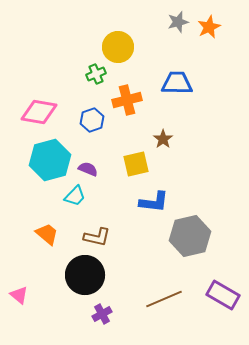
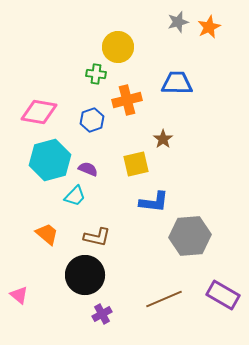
green cross: rotated 30 degrees clockwise
gray hexagon: rotated 9 degrees clockwise
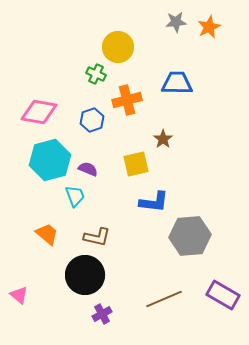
gray star: moved 2 px left; rotated 10 degrees clockwise
green cross: rotated 18 degrees clockwise
cyan trapezoid: rotated 65 degrees counterclockwise
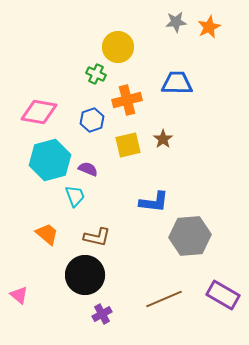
yellow square: moved 8 px left, 19 px up
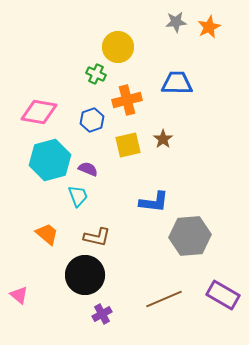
cyan trapezoid: moved 3 px right
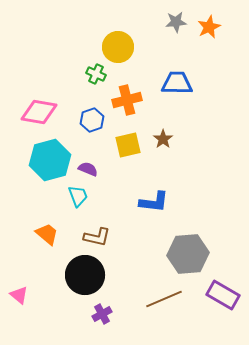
gray hexagon: moved 2 px left, 18 px down
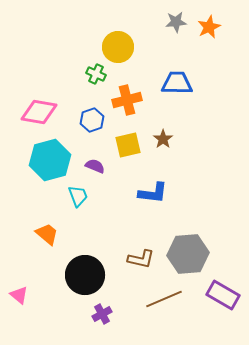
purple semicircle: moved 7 px right, 3 px up
blue L-shape: moved 1 px left, 9 px up
brown L-shape: moved 44 px right, 22 px down
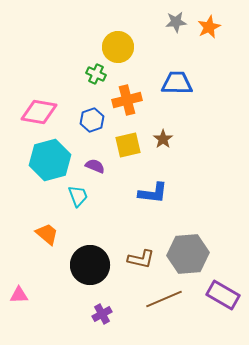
black circle: moved 5 px right, 10 px up
pink triangle: rotated 42 degrees counterclockwise
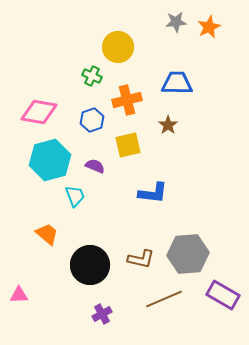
green cross: moved 4 px left, 2 px down
brown star: moved 5 px right, 14 px up
cyan trapezoid: moved 3 px left
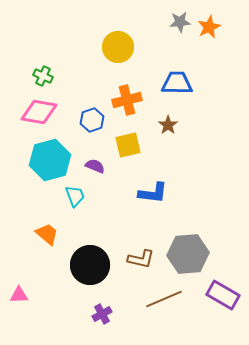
gray star: moved 4 px right
green cross: moved 49 px left
